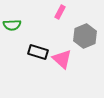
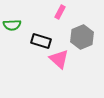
gray hexagon: moved 3 px left, 1 px down
black rectangle: moved 3 px right, 11 px up
pink triangle: moved 3 px left
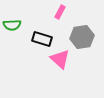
gray hexagon: rotated 15 degrees clockwise
black rectangle: moved 1 px right, 2 px up
pink triangle: moved 1 px right
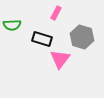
pink rectangle: moved 4 px left, 1 px down
gray hexagon: rotated 25 degrees clockwise
pink triangle: rotated 25 degrees clockwise
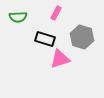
green semicircle: moved 6 px right, 8 px up
black rectangle: moved 3 px right
pink triangle: rotated 35 degrees clockwise
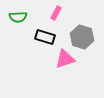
black rectangle: moved 2 px up
pink triangle: moved 5 px right
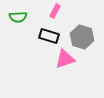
pink rectangle: moved 1 px left, 2 px up
black rectangle: moved 4 px right, 1 px up
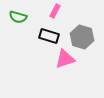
green semicircle: rotated 18 degrees clockwise
